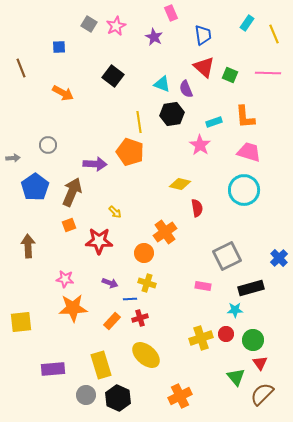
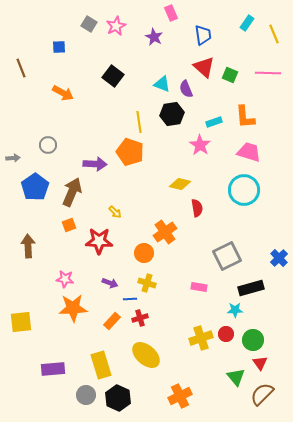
pink rectangle at (203, 286): moved 4 px left, 1 px down
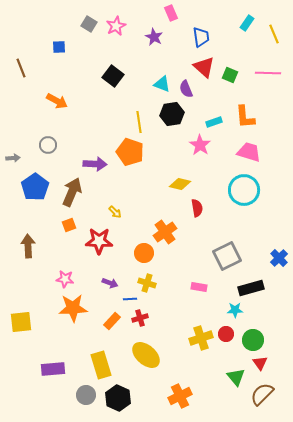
blue trapezoid at (203, 35): moved 2 px left, 2 px down
orange arrow at (63, 93): moved 6 px left, 8 px down
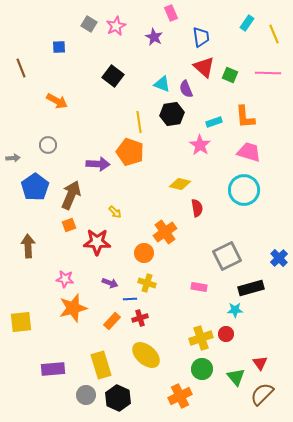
purple arrow at (95, 164): moved 3 px right
brown arrow at (72, 192): moved 1 px left, 3 px down
red star at (99, 241): moved 2 px left, 1 px down
orange star at (73, 308): rotated 12 degrees counterclockwise
green circle at (253, 340): moved 51 px left, 29 px down
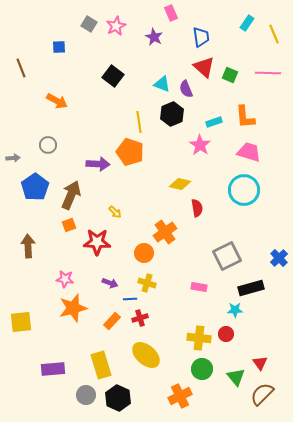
black hexagon at (172, 114): rotated 15 degrees counterclockwise
yellow cross at (201, 338): moved 2 px left; rotated 25 degrees clockwise
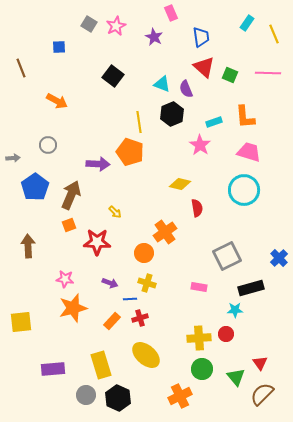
yellow cross at (199, 338): rotated 10 degrees counterclockwise
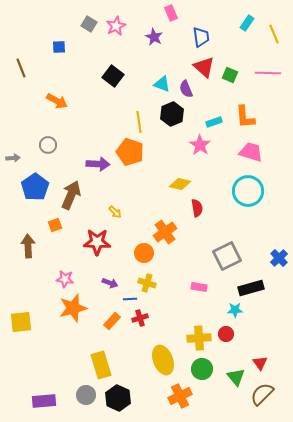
pink trapezoid at (249, 152): moved 2 px right
cyan circle at (244, 190): moved 4 px right, 1 px down
orange square at (69, 225): moved 14 px left
yellow ellipse at (146, 355): moved 17 px right, 5 px down; rotated 28 degrees clockwise
purple rectangle at (53, 369): moved 9 px left, 32 px down
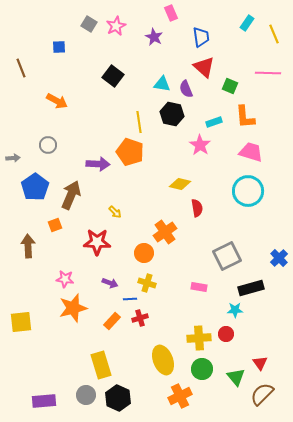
green square at (230, 75): moved 11 px down
cyan triangle at (162, 84): rotated 12 degrees counterclockwise
black hexagon at (172, 114): rotated 25 degrees counterclockwise
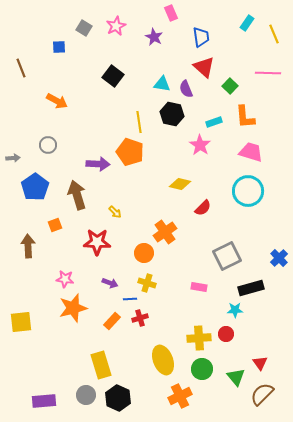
gray square at (89, 24): moved 5 px left, 4 px down
green square at (230, 86): rotated 21 degrees clockwise
brown arrow at (71, 195): moved 6 px right; rotated 40 degrees counterclockwise
red semicircle at (197, 208): moved 6 px right; rotated 54 degrees clockwise
